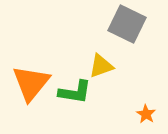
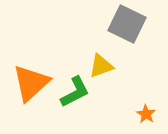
orange triangle: rotated 9 degrees clockwise
green L-shape: rotated 36 degrees counterclockwise
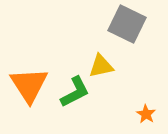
yellow triangle: rotated 8 degrees clockwise
orange triangle: moved 2 px left, 2 px down; rotated 21 degrees counterclockwise
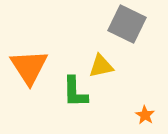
orange triangle: moved 18 px up
green L-shape: rotated 116 degrees clockwise
orange star: moved 1 px left, 1 px down
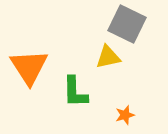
yellow triangle: moved 7 px right, 9 px up
orange star: moved 20 px left; rotated 24 degrees clockwise
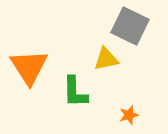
gray square: moved 3 px right, 2 px down
yellow triangle: moved 2 px left, 2 px down
orange star: moved 4 px right
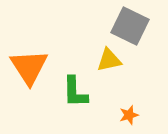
yellow triangle: moved 3 px right, 1 px down
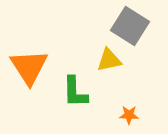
gray square: rotated 6 degrees clockwise
orange star: rotated 18 degrees clockwise
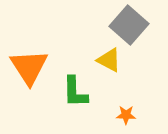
gray square: moved 1 px left, 1 px up; rotated 9 degrees clockwise
yellow triangle: rotated 40 degrees clockwise
orange star: moved 3 px left
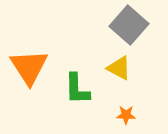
yellow triangle: moved 10 px right, 8 px down
green L-shape: moved 2 px right, 3 px up
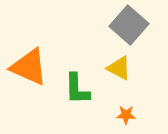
orange triangle: rotated 33 degrees counterclockwise
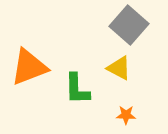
orange triangle: rotated 45 degrees counterclockwise
